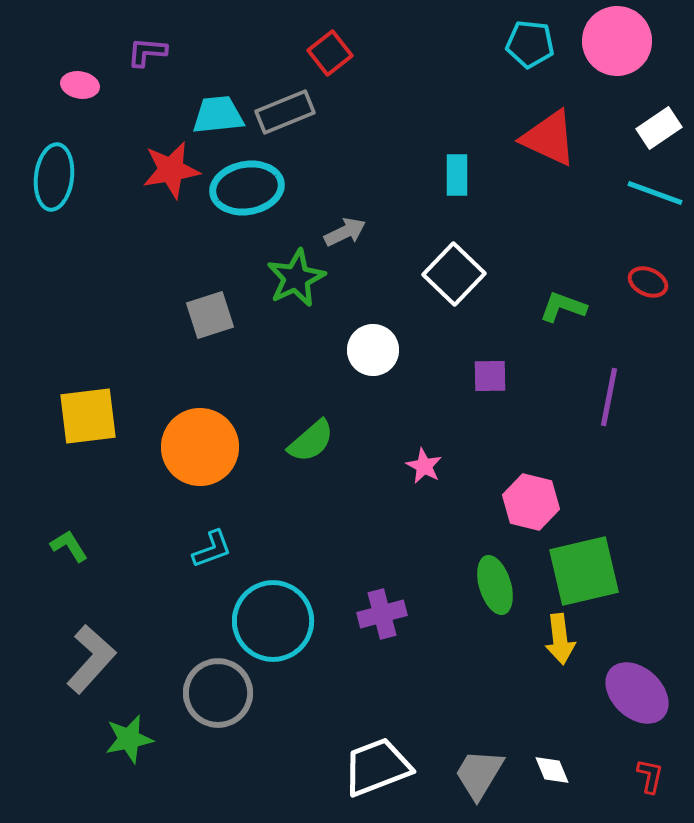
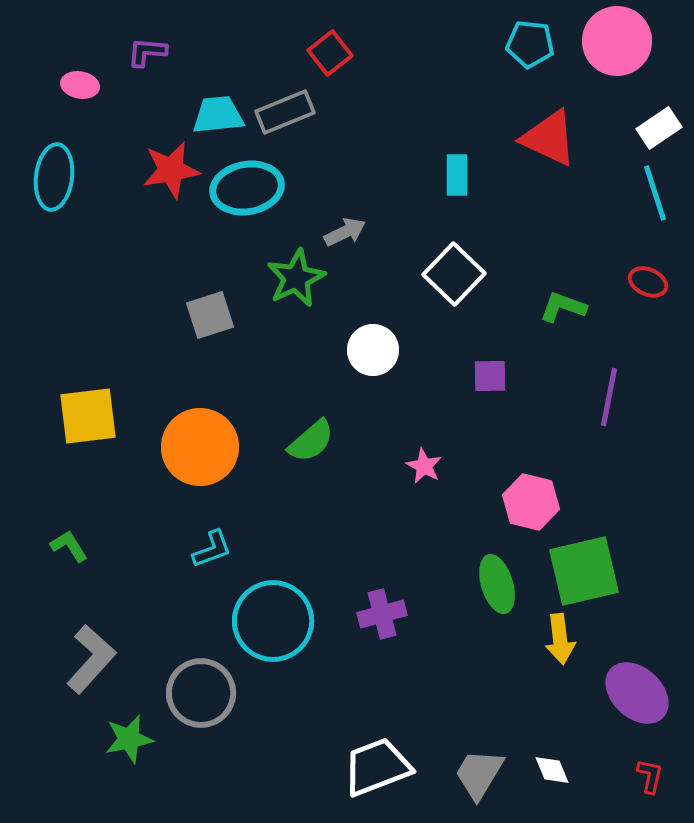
cyan line at (655, 193): rotated 52 degrees clockwise
green ellipse at (495, 585): moved 2 px right, 1 px up
gray circle at (218, 693): moved 17 px left
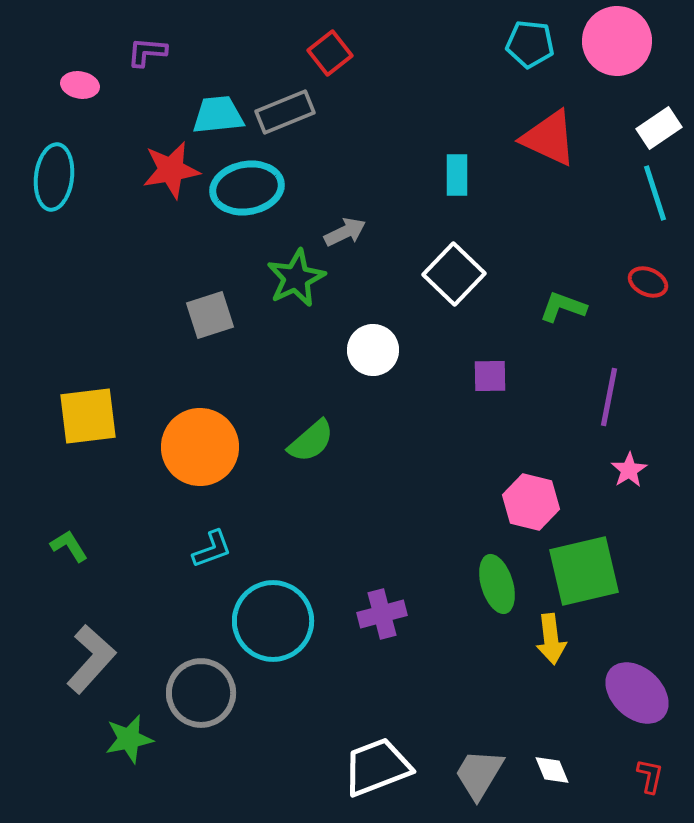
pink star at (424, 466): moved 205 px right, 4 px down; rotated 12 degrees clockwise
yellow arrow at (560, 639): moved 9 px left
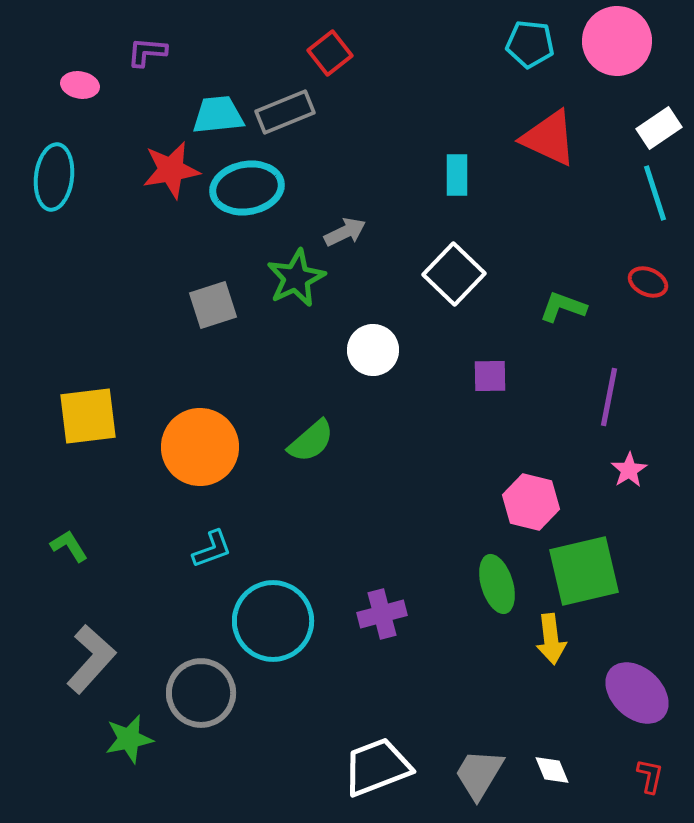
gray square at (210, 315): moved 3 px right, 10 px up
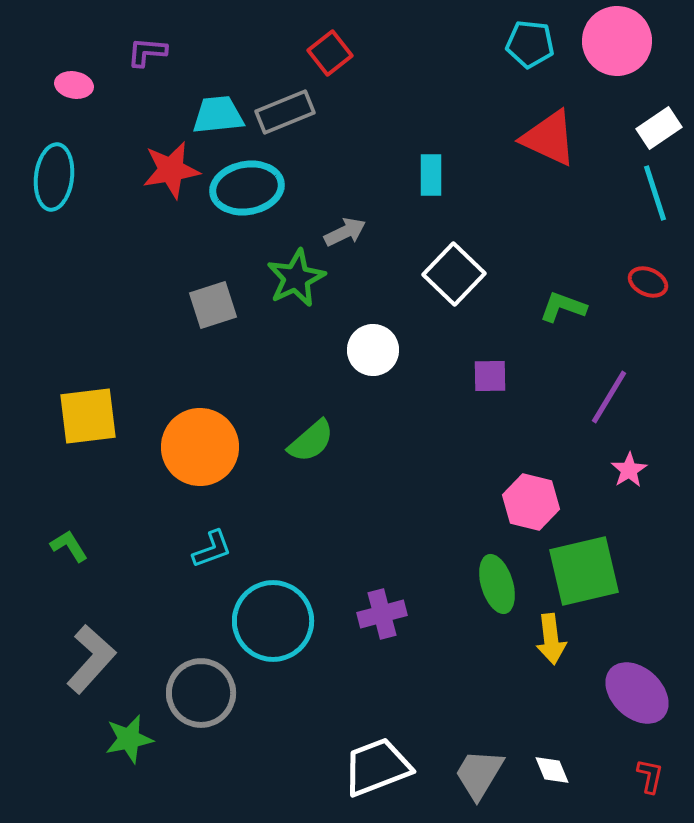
pink ellipse at (80, 85): moved 6 px left
cyan rectangle at (457, 175): moved 26 px left
purple line at (609, 397): rotated 20 degrees clockwise
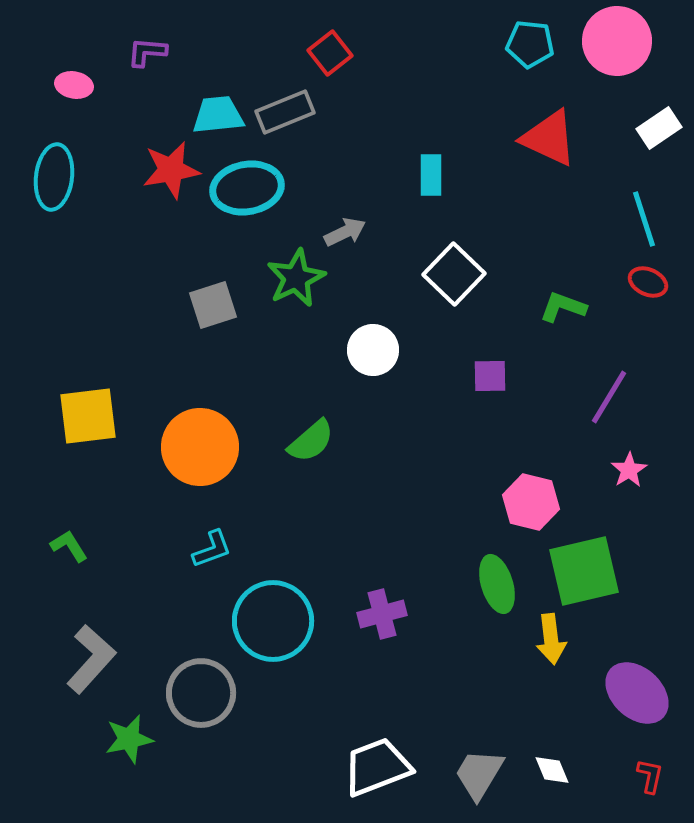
cyan line at (655, 193): moved 11 px left, 26 px down
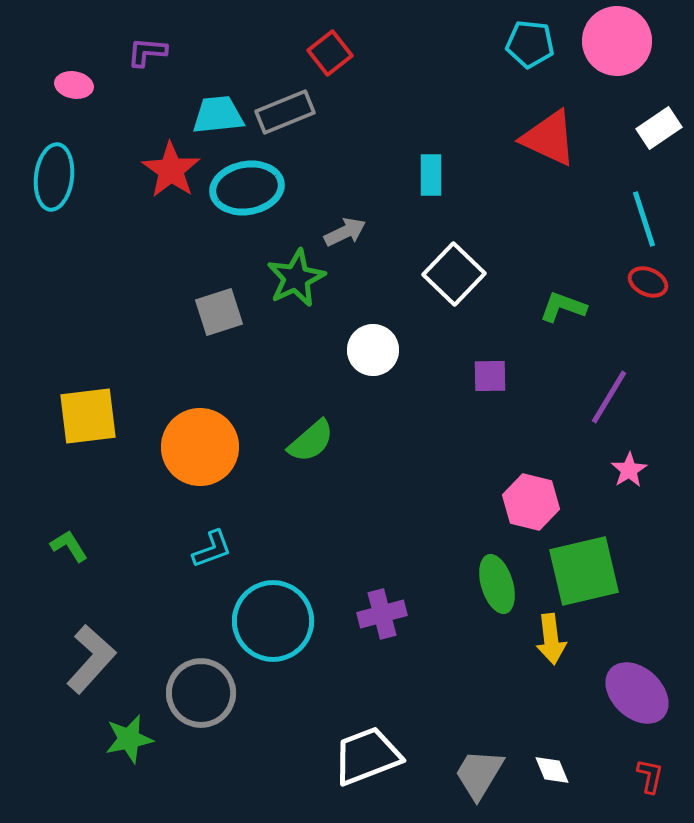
red star at (171, 170): rotated 28 degrees counterclockwise
gray square at (213, 305): moved 6 px right, 7 px down
white trapezoid at (377, 767): moved 10 px left, 11 px up
